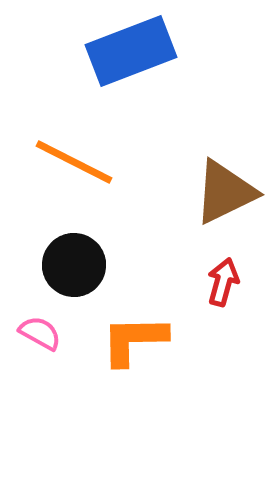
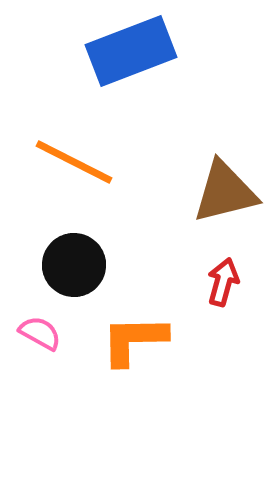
brown triangle: rotated 12 degrees clockwise
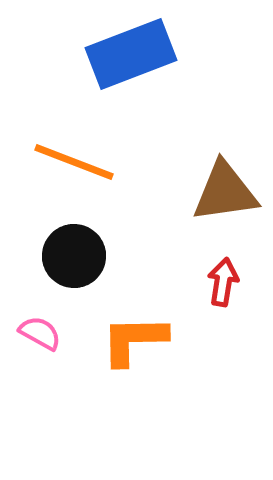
blue rectangle: moved 3 px down
orange line: rotated 6 degrees counterclockwise
brown triangle: rotated 6 degrees clockwise
black circle: moved 9 px up
red arrow: rotated 6 degrees counterclockwise
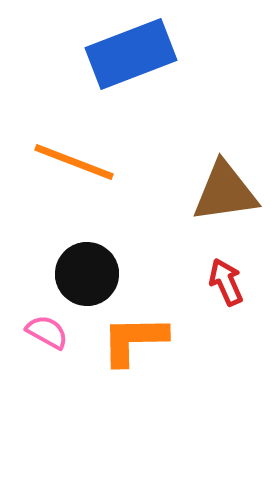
black circle: moved 13 px right, 18 px down
red arrow: moved 3 px right; rotated 33 degrees counterclockwise
pink semicircle: moved 7 px right, 1 px up
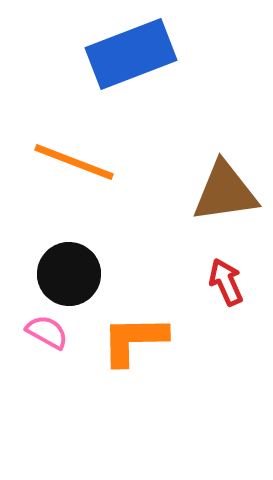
black circle: moved 18 px left
